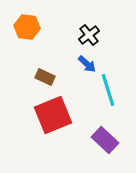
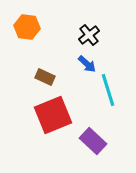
purple rectangle: moved 12 px left, 1 px down
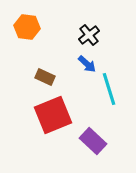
cyan line: moved 1 px right, 1 px up
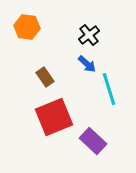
brown rectangle: rotated 30 degrees clockwise
red square: moved 1 px right, 2 px down
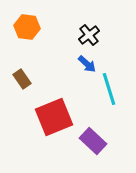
brown rectangle: moved 23 px left, 2 px down
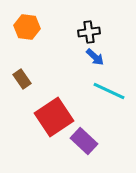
black cross: moved 3 px up; rotated 30 degrees clockwise
blue arrow: moved 8 px right, 7 px up
cyan line: moved 2 px down; rotated 48 degrees counterclockwise
red square: rotated 12 degrees counterclockwise
purple rectangle: moved 9 px left
